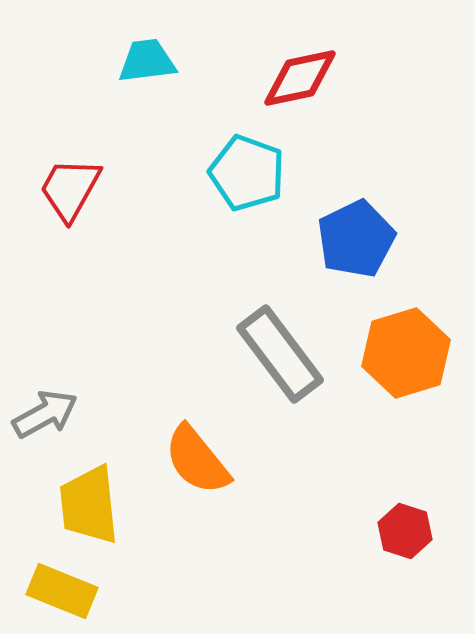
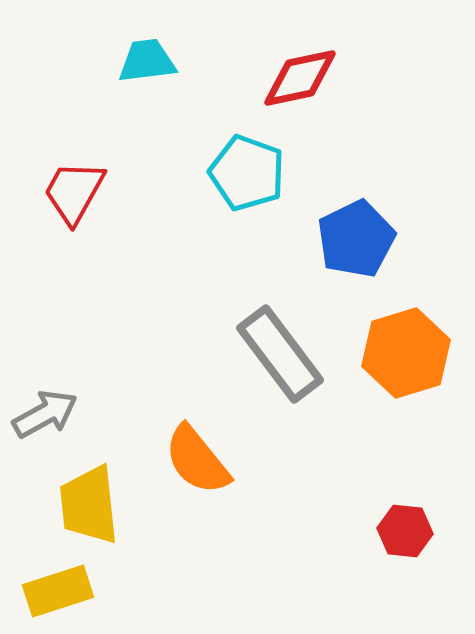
red trapezoid: moved 4 px right, 3 px down
red hexagon: rotated 12 degrees counterclockwise
yellow rectangle: moved 4 px left; rotated 40 degrees counterclockwise
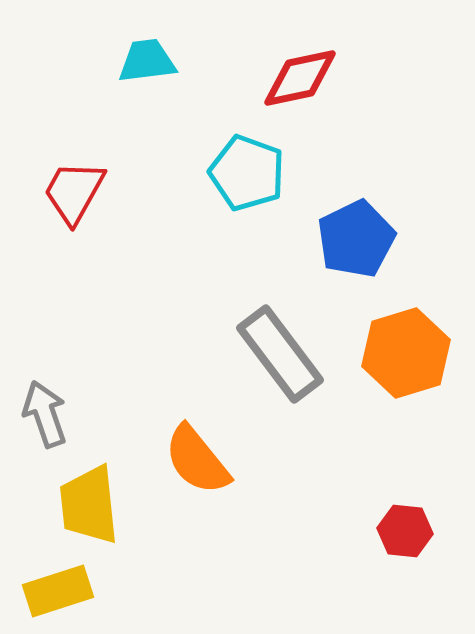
gray arrow: rotated 80 degrees counterclockwise
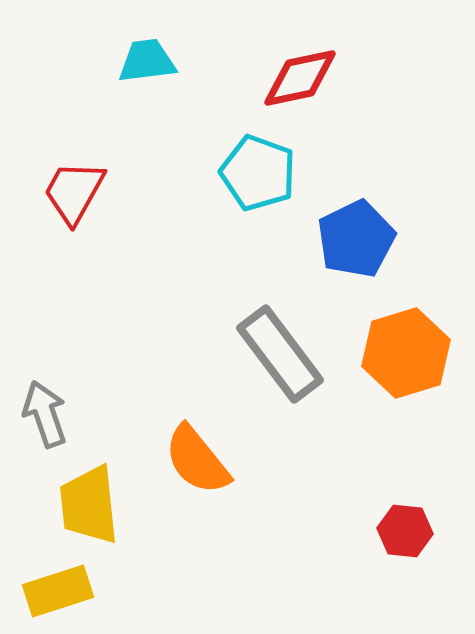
cyan pentagon: moved 11 px right
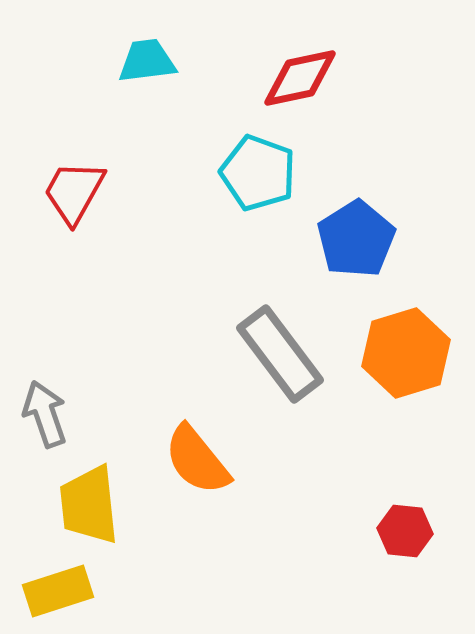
blue pentagon: rotated 6 degrees counterclockwise
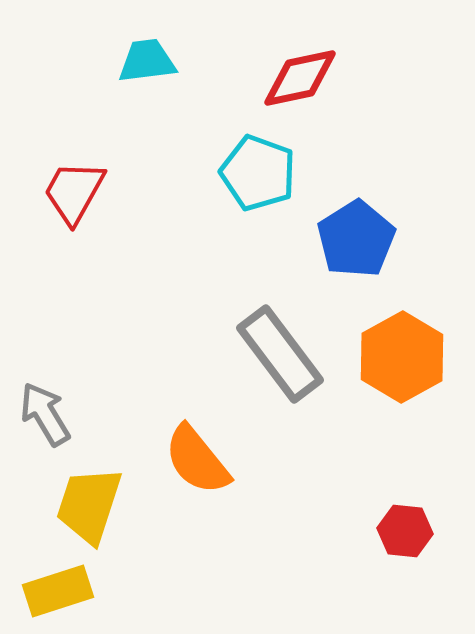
orange hexagon: moved 4 px left, 4 px down; rotated 12 degrees counterclockwise
gray arrow: rotated 12 degrees counterclockwise
yellow trapezoid: rotated 24 degrees clockwise
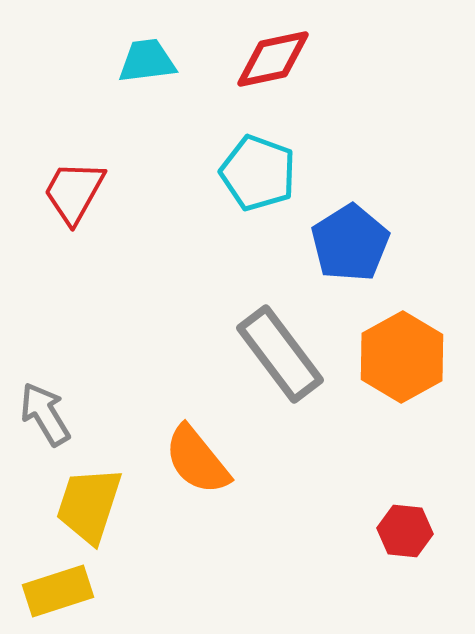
red diamond: moved 27 px left, 19 px up
blue pentagon: moved 6 px left, 4 px down
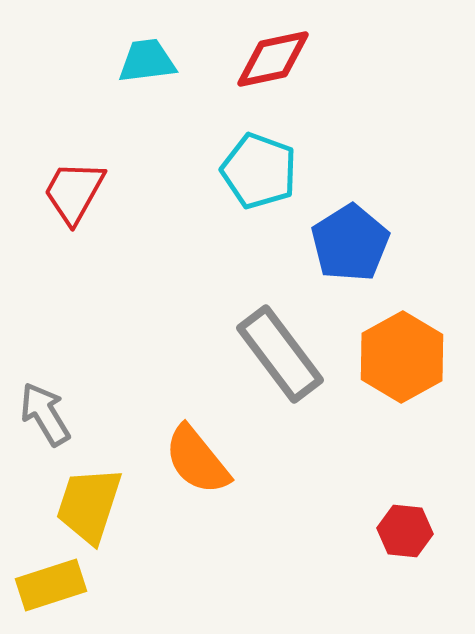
cyan pentagon: moved 1 px right, 2 px up
yellow rectangle: moved 7 px left, 6 px up
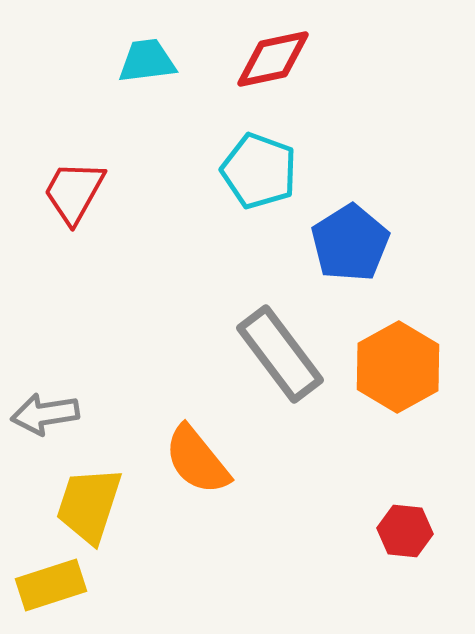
orange hexagon: moved 4 px left, 10 px down
gray arrow: rotated 68 degrees counterclockwise
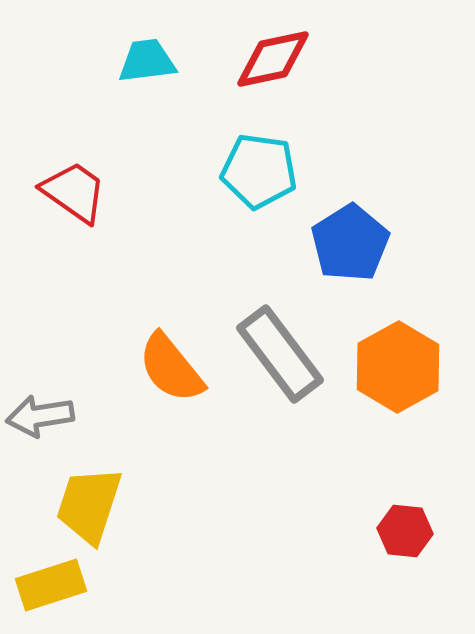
cyan pentagon: rotated 12 degrees counterclockwise
red trapezoid: rotated 96 degrees clockwise
gray arrow: moved 5 px left, 2 px down
orange semicircle: moved 26 px left, 92 px up
